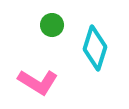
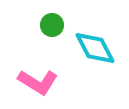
cyan diamond: rotated 45 degrees counterclockwise
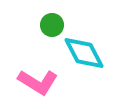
cyan diamond: moved 11 px left, 5 px down
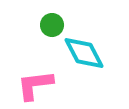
pink L-shape: moved 3 px left, 3 px down; rotated 141 degrees clockwise
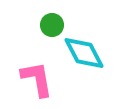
pink L-shape: moved 2 px right, 6 px up; rotated 87 degrees clockwise
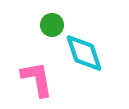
cyan diamond: rotated 9 degrees clockwise
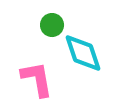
cyan diamond: moved 1 px left
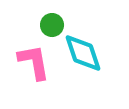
pink L-shape: moved 3 px left, 17 px up
